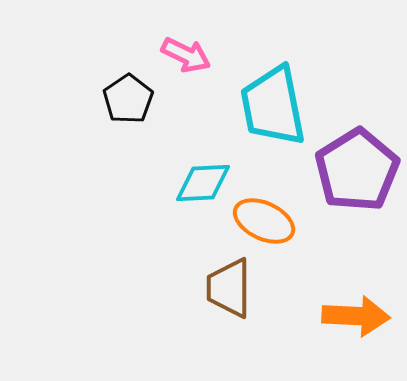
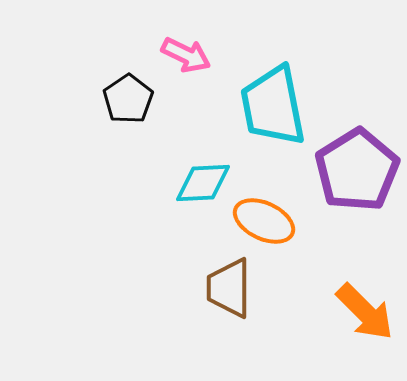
orange arrow: moved 9 px right, 4 px up; rotated 42 degrees clockwise
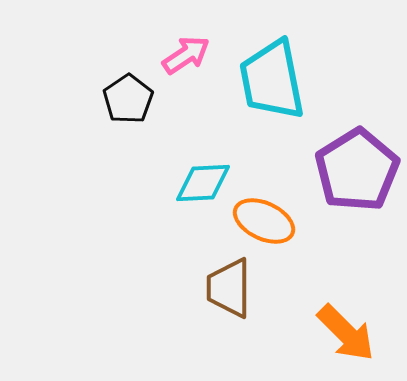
pink arrow: rotated 60 degrees counterclockwise
cyan trapezoid: moved 1 px left, 26 px up
orange arrow: moved 19 px left, 21 px down
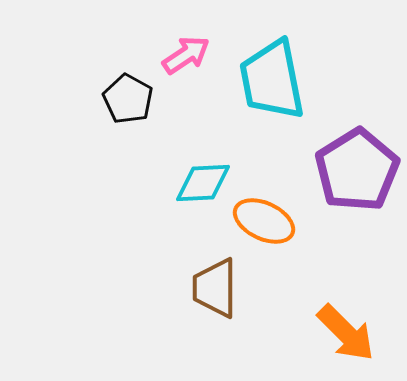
black pentagon: rotated 9 degrees counterclockwise
brown trapezoid: moved 14 px left
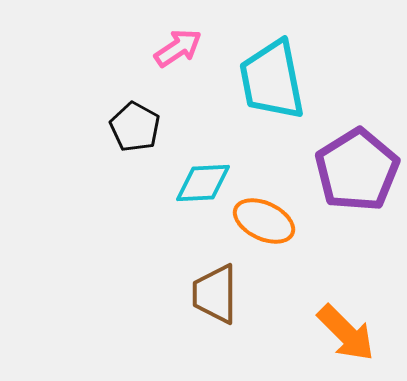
pink arrow: moved 8 px left, 7 px up
black pentagon: moved 7 px right, 28 px down
brown trapezoid: moved 6 px down
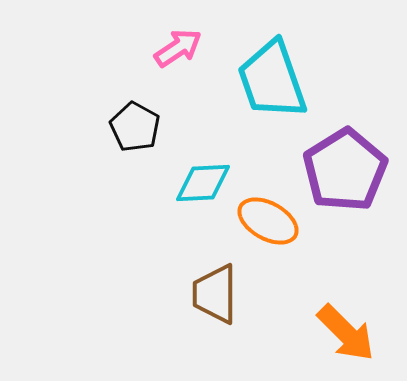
cyan trapezoid: rotated 8 degrees counterclockwise
purple pentagon: moved 12 px left
orange ellipse: moved 4 px right; rotated 4 degrees clockwise
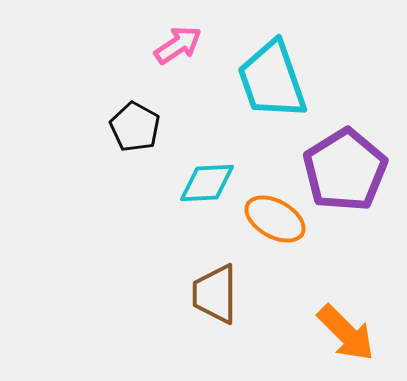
pink arrow: moved 3 px up
cyan diamond: moved 4 px right
orange ellipse: moved 7 px right, 2 px up
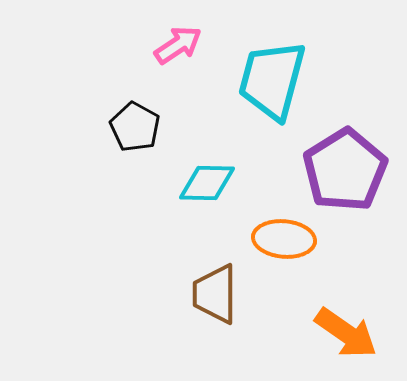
cyan trapezoid: rotated 34 degrees clockwise
cyan diamond: rotated 4 degrees clockwise
orange ellipse: moved 9 px right, 20 px down; rotated 24 degrees counterclockwise
orange arrow: rotated 10 degrees counterclockwise
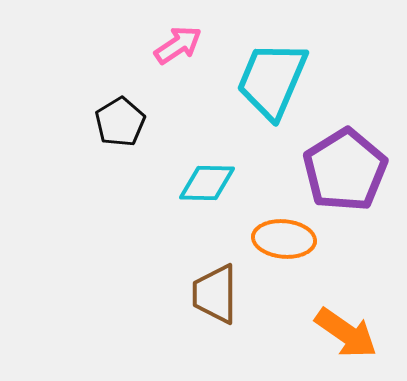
cyan trapezoid: rotated 8 degrees clockwise
black pentagon: moved 15 px left, 5 px up; rotated 12 degrees clockwise
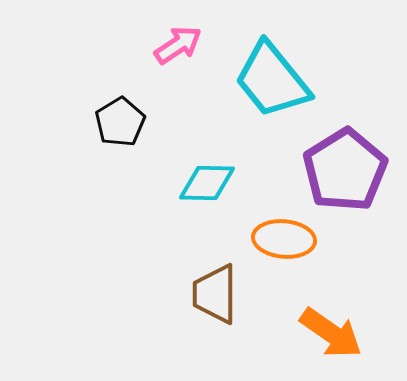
cyan trapezoid: rotated 62 degrees counterclockwise
orange arrow: moved 15 px left
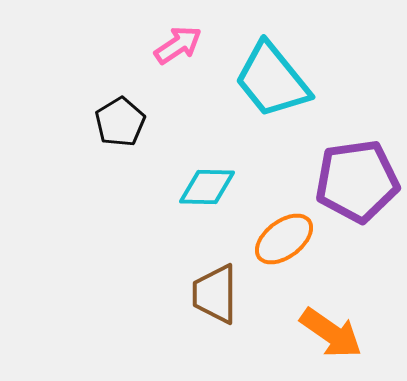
purple pentagon: moved 12 px right, 11 px down; rotated 24 degrees clockwise
cyan diamond: moved 4 px down
orange ellipse: rotated 42 degrees counterclockwise
